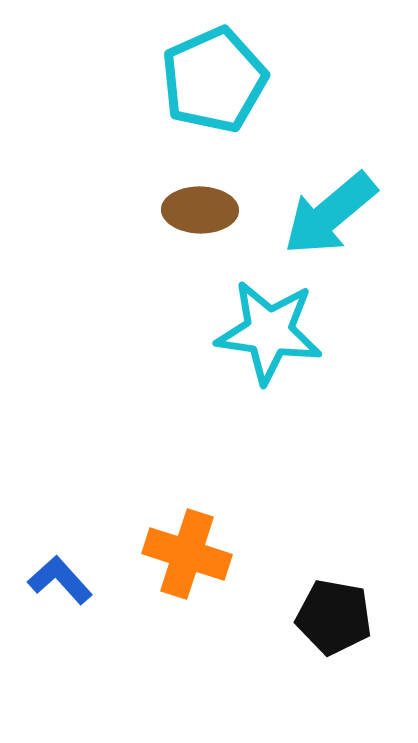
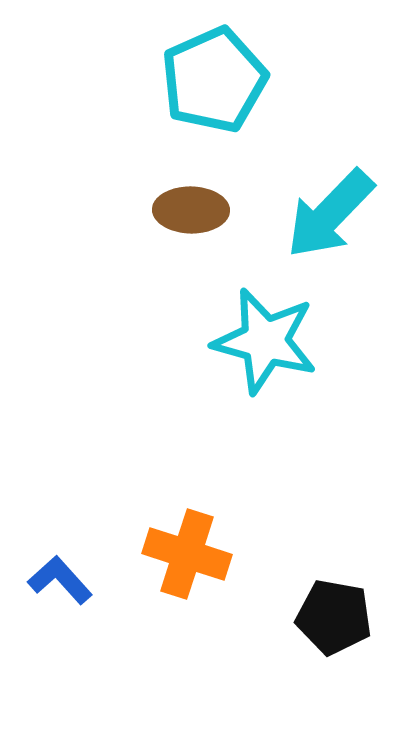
brown ellipse: moved 9 px left
cyan arrow: rotated 6 degrees counterclockwise
cyan star: moved 4 px left, 9 px down; rotated 7 degrees clockwise
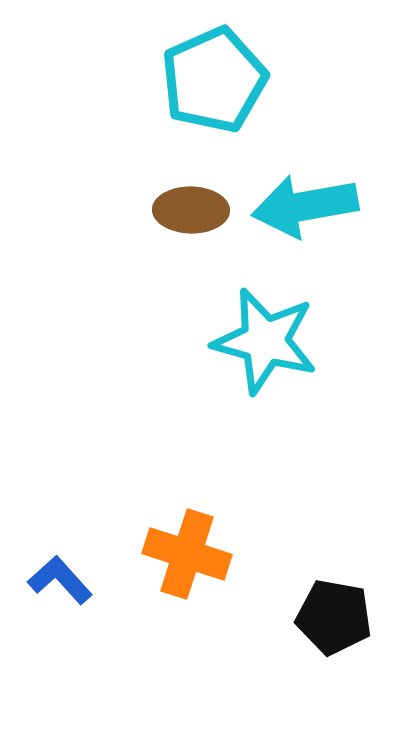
cyan arrow: moved 25 px left, 8 px up; rotated 36 degrees clockwise
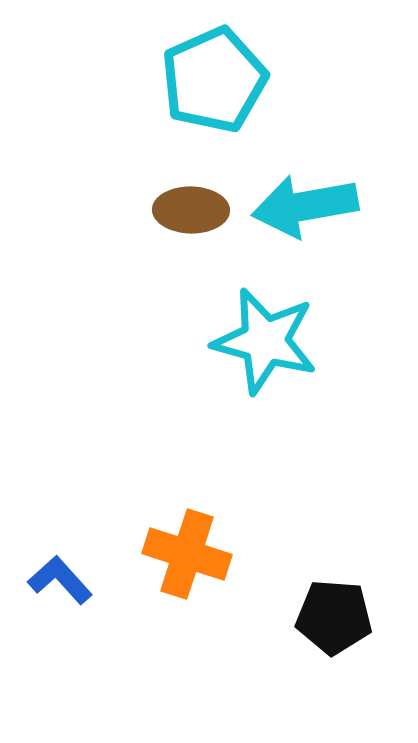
black pentagon: rotated 6 degrees counterclockwise
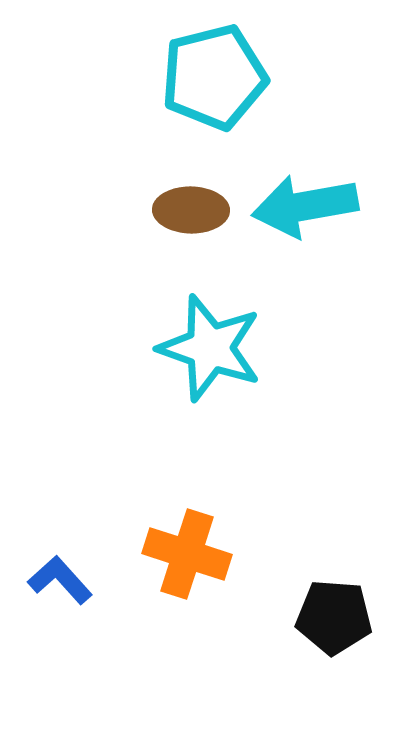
cyan pentagon: moved 3 px up; rotated 10 degrees clockwise
cyan star: moved 55 px left, 7 px down; rotated 4 degrees clockwise
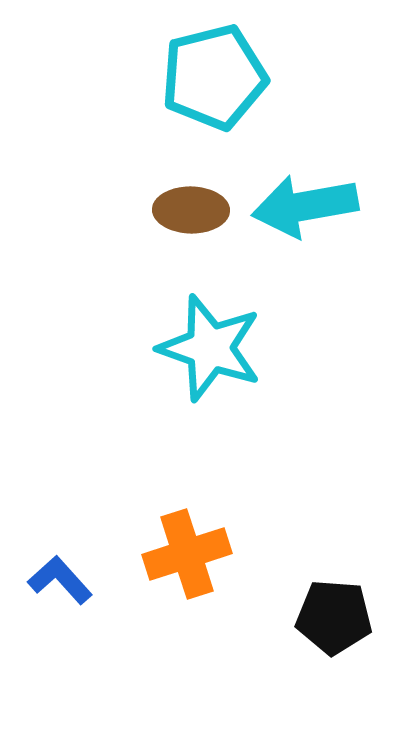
orange cross: rotated 36 degrees counterclockwise
